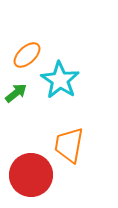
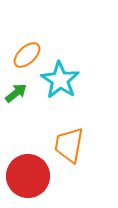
red circle: moved 3 px left, 1 px down
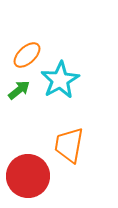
cyan star: rotated 9 degrees clockwise
green arrow: moved 3 px right, 3 px up
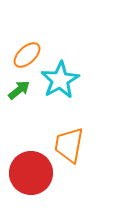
red circle: moved 3 px right, 3 px up
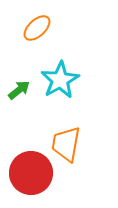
orange ellipse: moved 10 px right, 27 px up
orange trapezoid: moved 3 px left, 1 px up
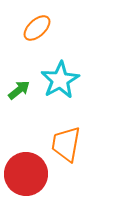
red circle: moved 5 px left, 1 px down
